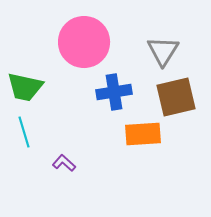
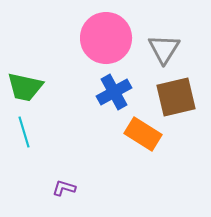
pink circle: moved 22 px right, 4 px up
gray triangle: moved 1 px right, 2 px up
blue cross: rotated 20 degrees counterclockwise
orange rectangle: rotated 36 degrees clockwise
purple L-shape: moved 25 px down; rotated 25 degrees counterclockwise
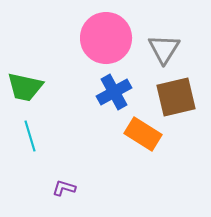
cyan line: moved 6 px right, 4 px down
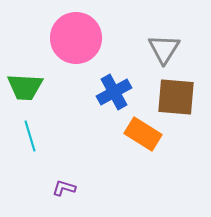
pink circle: moved 30 px left
green trapezoid: rotated 9 degrees counterclockwise
brown square: rotated 18 degrees clockwise
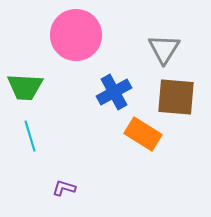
pink circle: moved 3 px up
